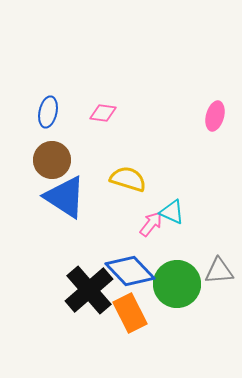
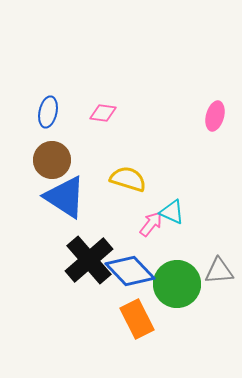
black cross: moved 30 px up
orange rectangle: moved 7 px right, 6 px down
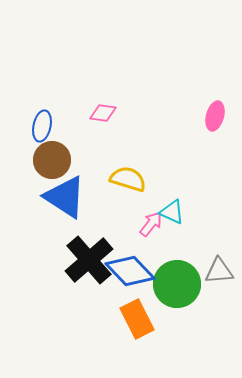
blue ellipse: moved 6 px left, 14 px down
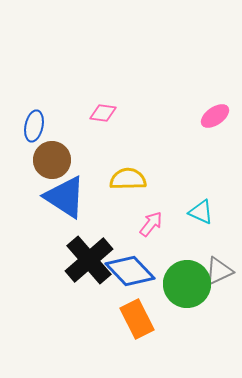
pink ellipse: rotated 40 degrees clockwise
blue ellipse: moved 8 px left
yellow semicircle: rotated 18 degrees counterclockwise
cyan triangle: moved 29 px right
gray triangle: rotated 20 degrees counterclockwise
green circle: moved 10 px right
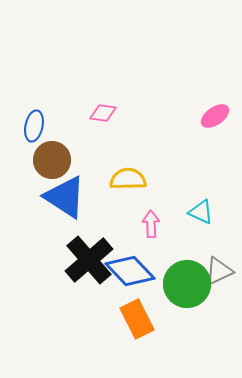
pink arrow: rotated 40 degrees counterclockwise
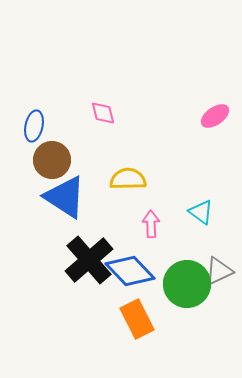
pink diamond: rotated 68 degrees clockwise
cyan triangle: rotated 12 degrees clockwise
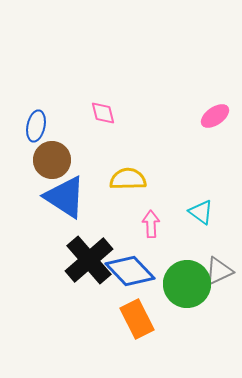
blue ellipse: moved 2 px right
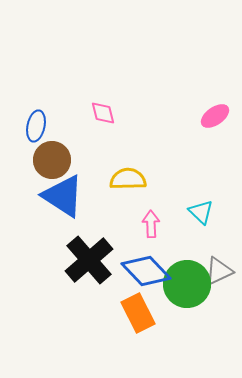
blue triangle: moved 2 px left, 1 px up
cyan triangle: rotated 8 degrees clockwise
blue diamond: moved 16 px right
orange rectangle: moved 1 px right, 6 px up
